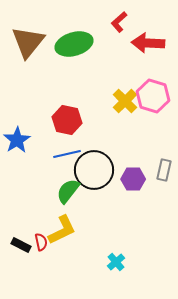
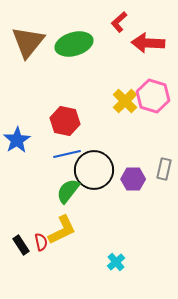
red hexagon: moved 2 px left, 1 px down
gray rectangle: moved 1 px up
black rectangle: rotated 30 degrees clockwise
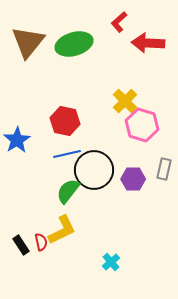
pink hexagon: moved 11 px left, 29 px down
cyan cross: moved 5 px left
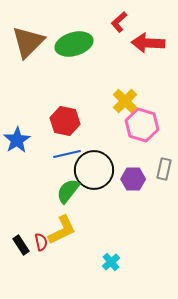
brown triangle: rotated 6 degrees clockwise
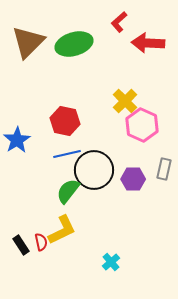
pink hexagon: rotated 8 degrees clockwise
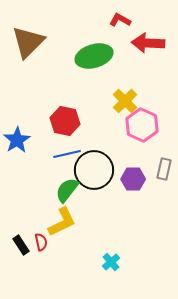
red L-shape: moved 1 px right, 2 px up; rotated 70 degrees clockwise
green ellipse: moved 20 px right, 12 px down
green semicircle: moved 1 px left, 1 px up
yellow L-shape: moved 8 px up
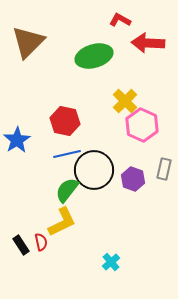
purple hexagon: rotated 20 degrees clockwise
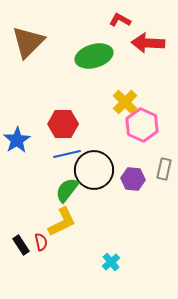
yellow cross: moved 1 px down
red hexagon: moved 2 px left, 3 px down; rotated 12 degrees counterclockwise
purple hexagon: rotated 15 degrees counterclockwise
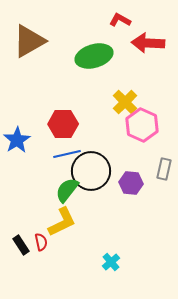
brown triangle: moved 1 px right, 1 px up; rotated 15 degrees clockwise
black circle: moved 3 px left, 1 px down
purple hexagon: moved 2 px left, 4 px down
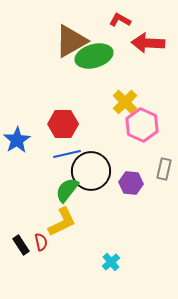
brown triangle: moved 42 px right
